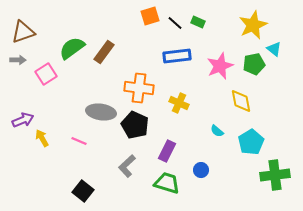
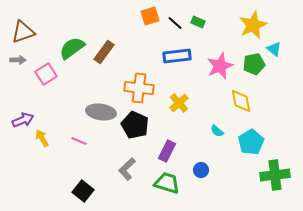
yellow cross: rotated 24 degrees clockwise
gray L-shape: moved 3 px down
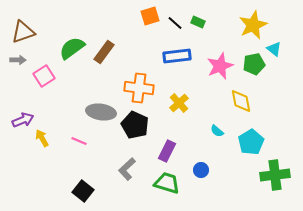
pink square: moved 2 px left, 2 px down
